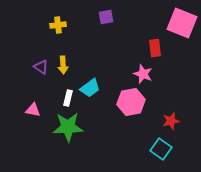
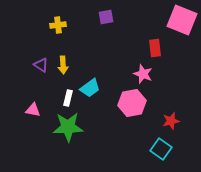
pink square: moved 3 px up
purple triangle: moved 2 px up
pink hexagon: moved 1 px right, 1 px down
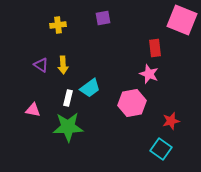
purple square: moved 3 px left, 1 px down
pink star: moved 6 px right
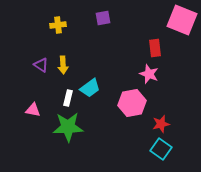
red star: moved 10 px left, 3 px down
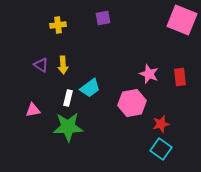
red rectangle: moved 25 px right, 29 px down
pink triangle: rotated 21 degrees counterclockwise
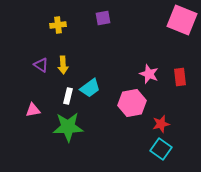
white rectangle: moved 2 px up
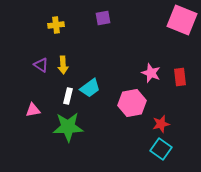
yellow cross: moved 2 px left
pink star: moved 2 px right, 1 px up
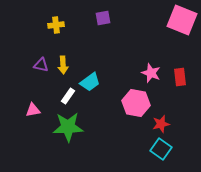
purple triangle: rotated 21 degrees counterclockwise
cyan trapezoid: moved 6 px up
white rectangle: rotated 21 degrees clockwise
pink hexagon: moved 4 px right; rotated 20 degrees clockwise
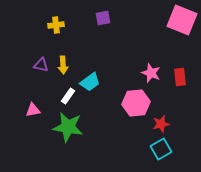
pink hexagon: rotated 16 degrees counterclockwise
green star: rotated 12 degrees clockwise
cyan square: rotated 25 degrees clockwise
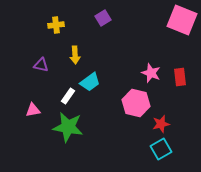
purple square: rotated 21 degrees counterclockwise
yellow arrow: moved 12 px right, 10 px up
pink hexagon: rotated 20 degrees clockwise
